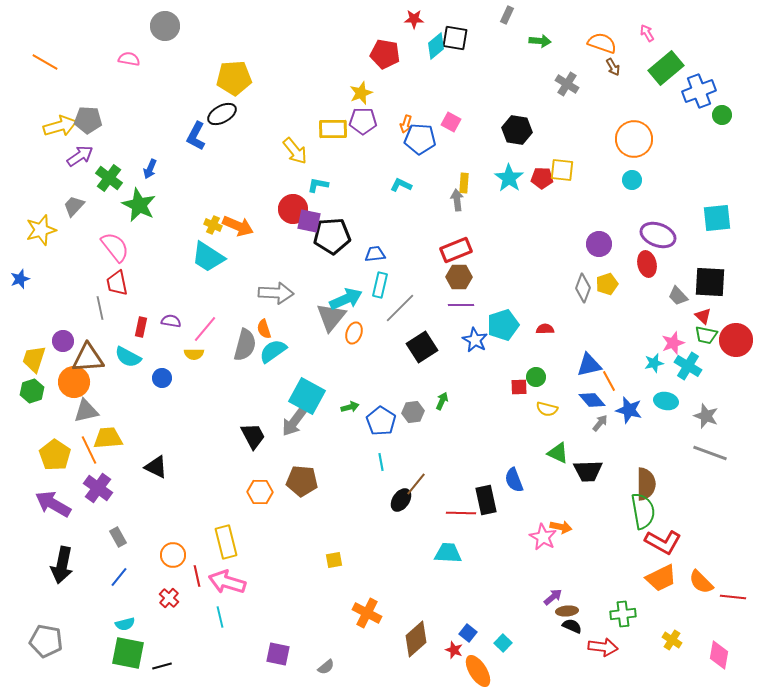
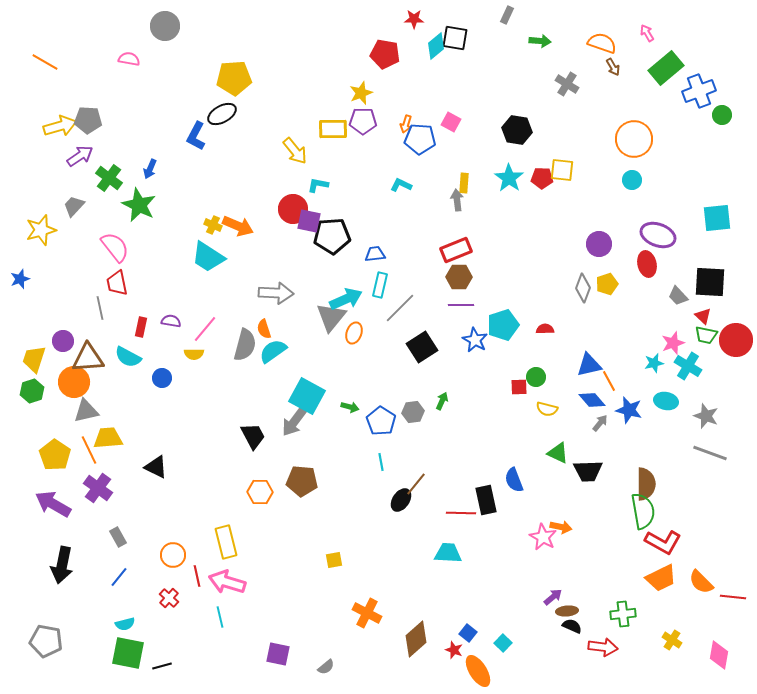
green arrow at (350, 407): rotated 30 degrees clockwise
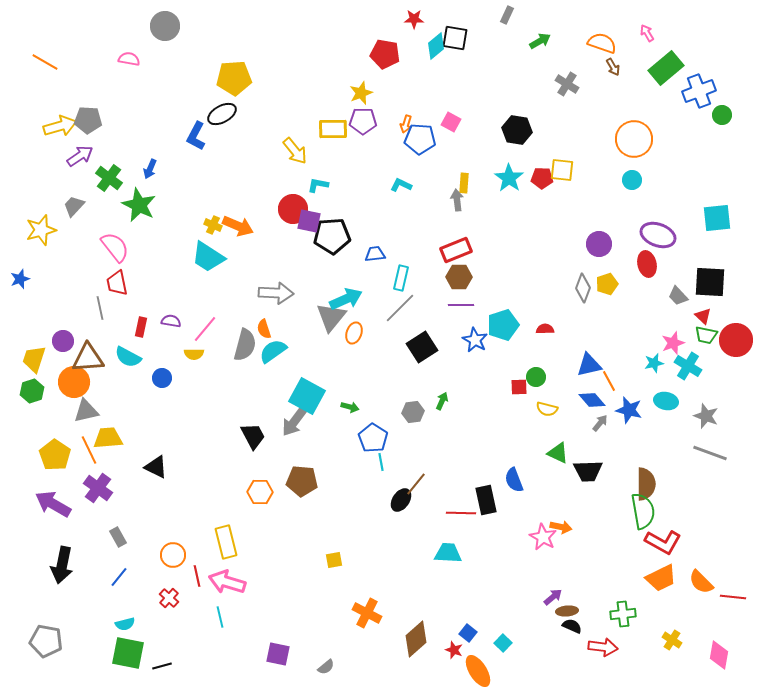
green arrow at (540, 41): rotated 35 degrees counterclockwise
cyan rectangle at (380, 285): moved 21 px right, 7 px up
blue pentagon at (381, 421): moved 8 px left, 17 px down
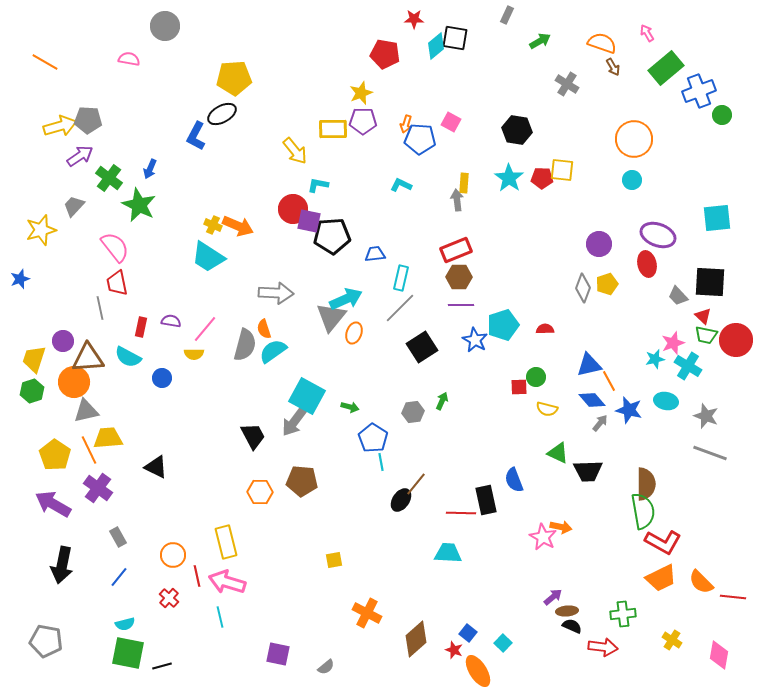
cyan star at (654, 363): moved 1 px right, 4 px up
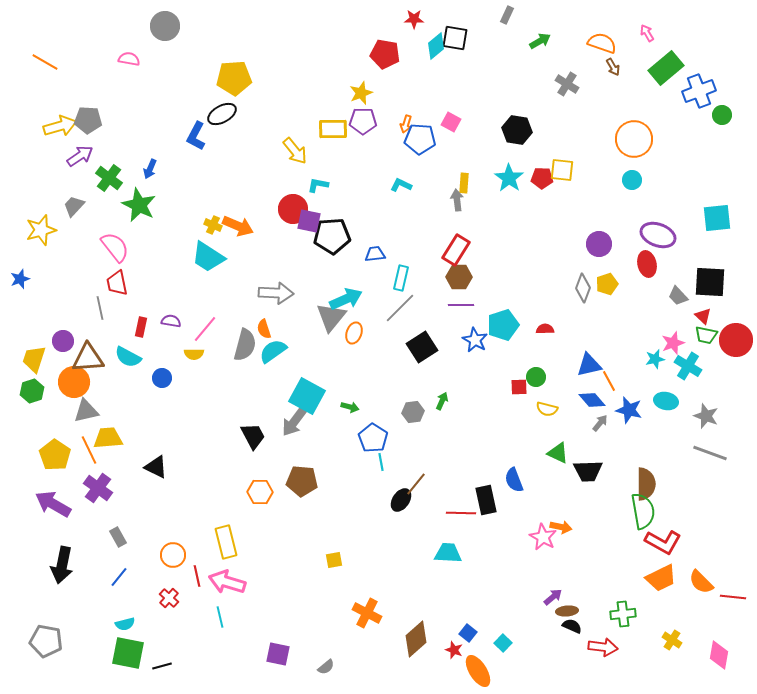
red rectangle at (456, 250): rotated 36 degrees counterclockwise
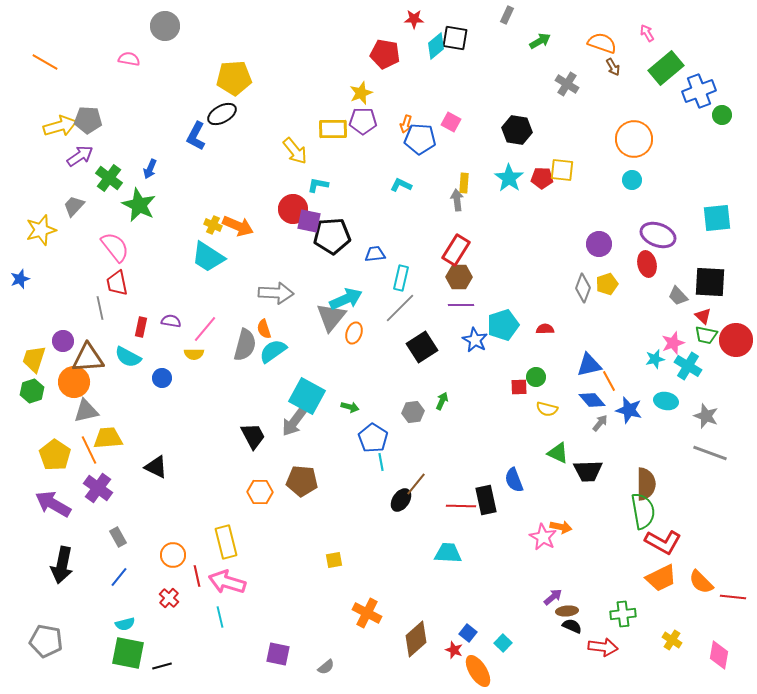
red line at (461, 513): moved 7 px up
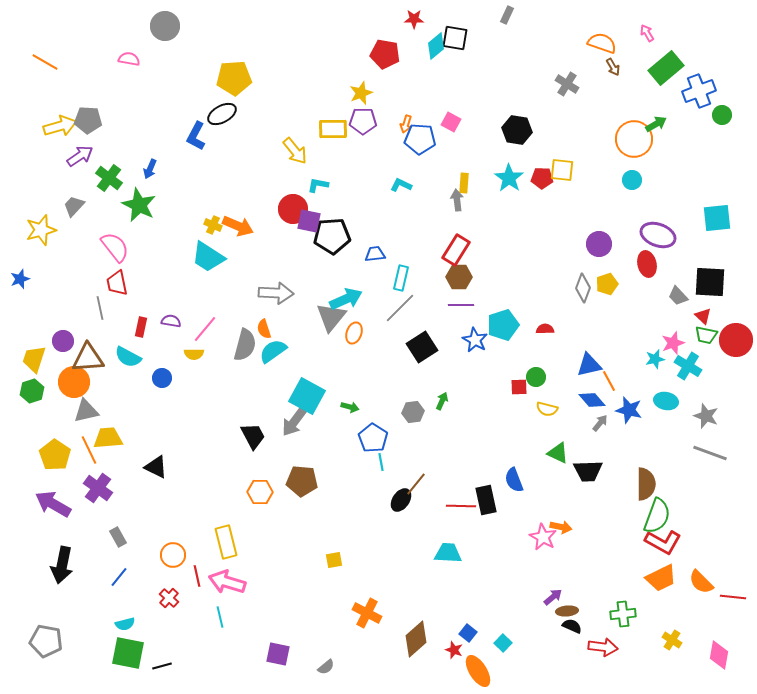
green arrow at (540, 41): moved 116 px right, 83 px down
green semicircle at (643, 511): moved 14 px right, 5 px down; rotated 30 degrees clockwise
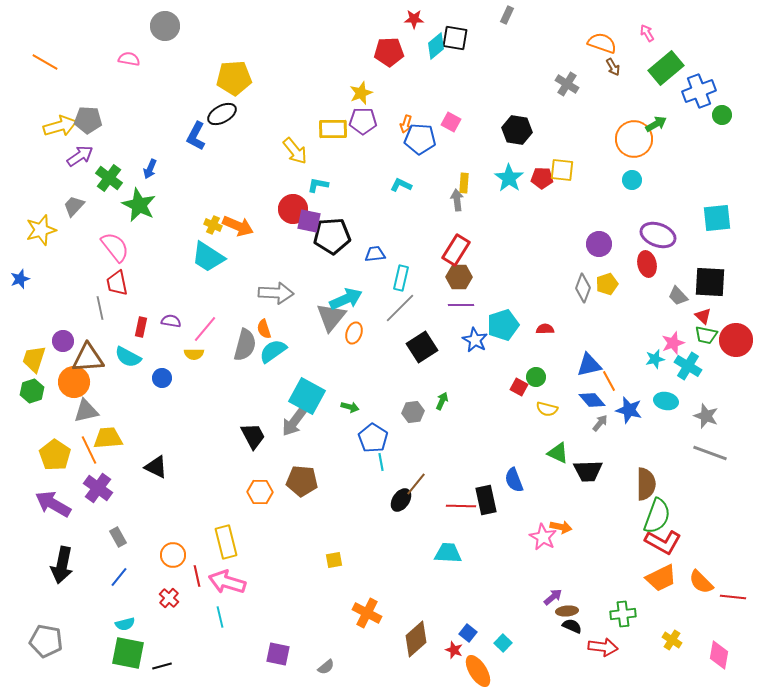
red pentagon at (385, 54): moved 4 px right, 2 px up; rotated 12 degrees counterclockwise
red square at (519, 387): rotated 30 degrees clockwise
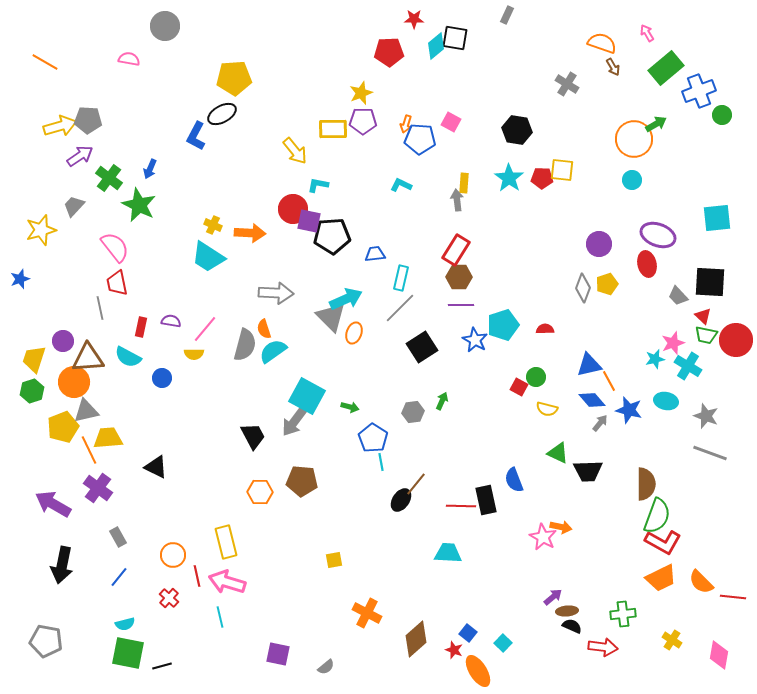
orange arrow at (238, 226): moved 12 px right, 7 px down; rotated 20 degrees counterclockwise
gray triangle at (331, 317): rotated 24 degrees counterclockwise
yellow pentagon at (55, 455): moved 8 px right, 28 px up; rotated 16 degrees clockwise
